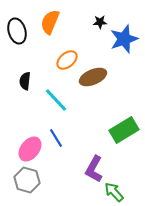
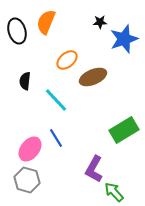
orange semicircle: moved 4 px left
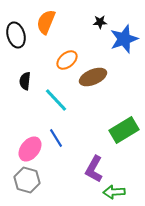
black ellipse: moved 1 px left, 4 px down
green arrow: rotated 50 degrees counterclockwise
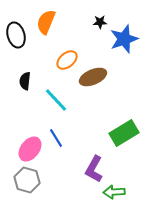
green rectangle: moved 3 px down
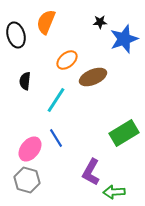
cyan line: rotated 76 degrees clockwise
purple L-shape: moved 3 px left, 3 px down
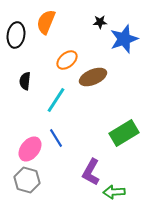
black ellipse: rotated 25 degrees clockwise
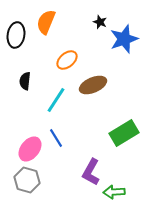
black star: rotated 24 degrees clockwise
brown ellipse: moved 8 px down
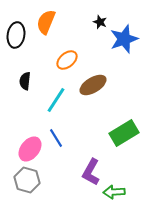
brown ellipse: rotated 8 degrees counterclockwise
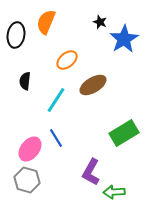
blue star: rotated 12 degrees counterclockwise
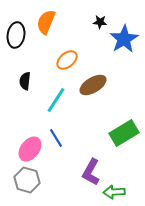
black star: rotated 16 degrees counterclockwise
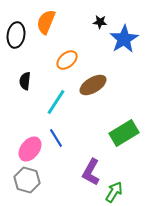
cyan line: moved 2 px down
green arrow: rotated 125 degrees clockwise
